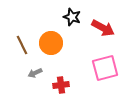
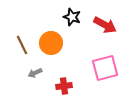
red arrow: moved 2 px right, 3 px up
red cross: moved 3 px right, 1 px down
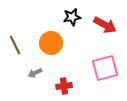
black star: rotated 30 degrees counterclockwise
brown line: moved 7 px left
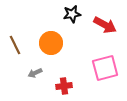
black star: moved 3 px up
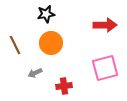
black star: moved 26 px left
red arrow: rotated 30 degrees counterclockwise
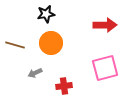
brown line: rotated 48 degrees counterclockwise
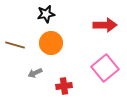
pink square: rotated 24 degrees counterclockwise
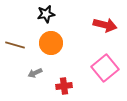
red arrow: rotated 15 degrees clockwise
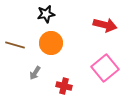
gray arrow: rotated 32 degrees counterclockwise
red cross: rotated 21 degrees clockwise
